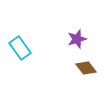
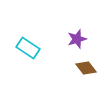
cyan rectangle: moved 8 px right; rotated 20 degrees counterclockwise
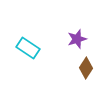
brown diamond: rotated 70 degrees clockwise
